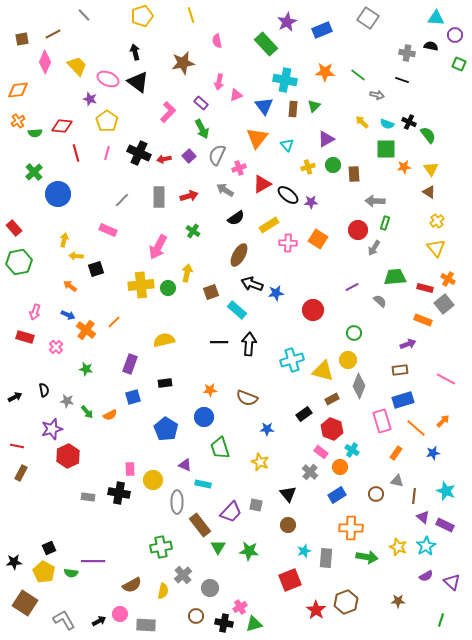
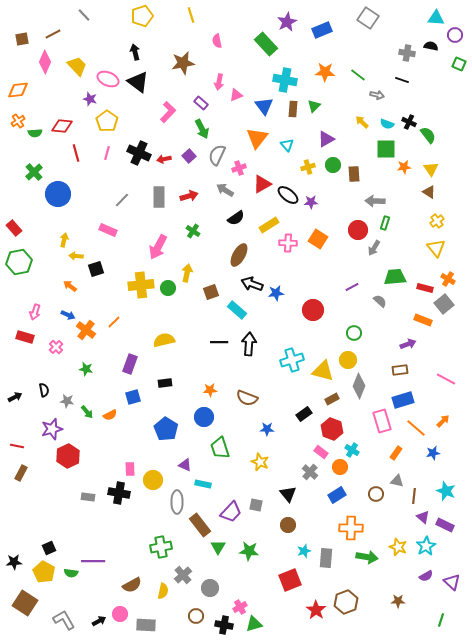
black cross at (224, 623): moved 2 px down
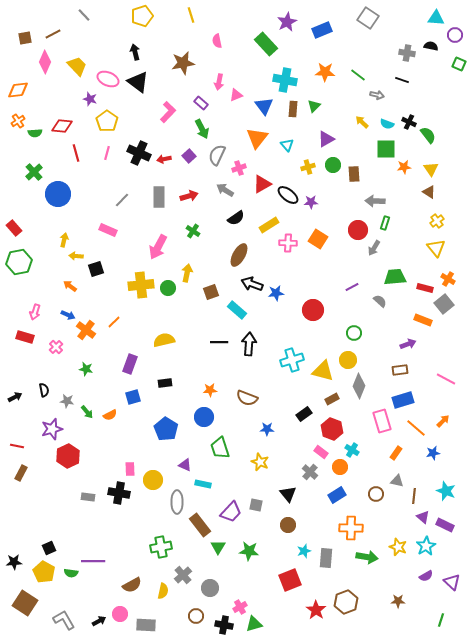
brown square at (22, 39): moved 3 px right, 1 px up
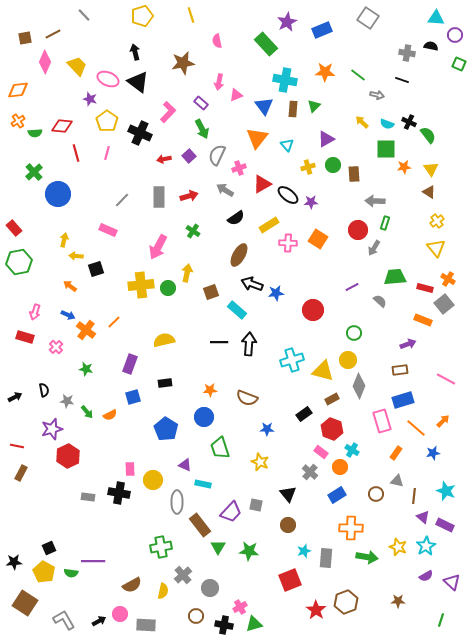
black cross at (139, 153): moved 1 px right, 20 px up
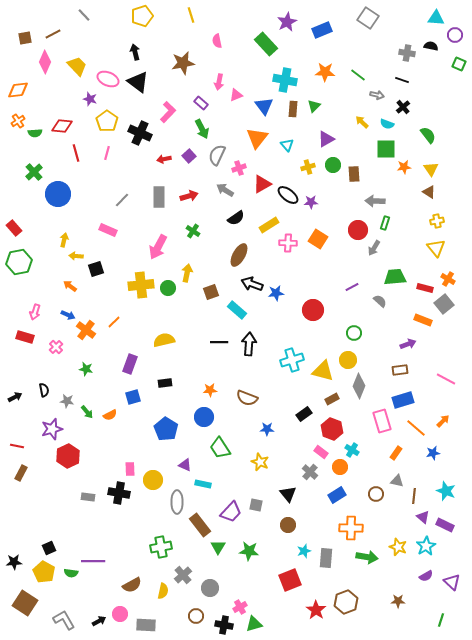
black cross at (409, 122): moved 6 px left, 15 px up; rotated 24 degrees clockwise
yellow cross at (437, 221): rotated 24 degrees clockwise
green trapezoid at (220, 448): rotated 15 degrees counterclockwise
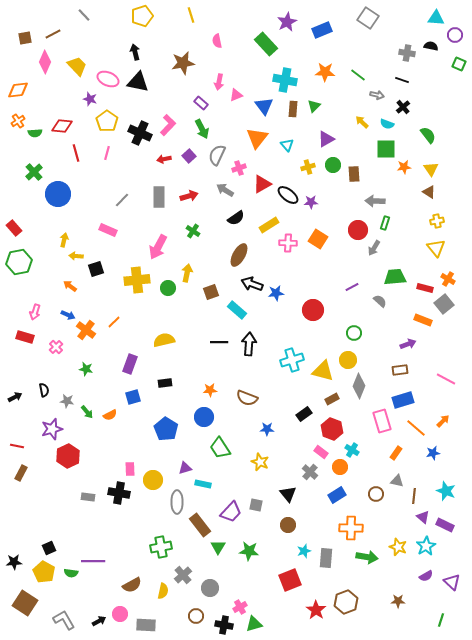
black triangle at (138, 82): rotated 25 degrees counterclockwise
pink L-shape at (168, 112): moved 13 px down
yellow cross at (141, 285): moved 4 px left, 5 px up
purple triangle at (185, 465): moved 3 px down; rotated 40 degrees counterclockwise
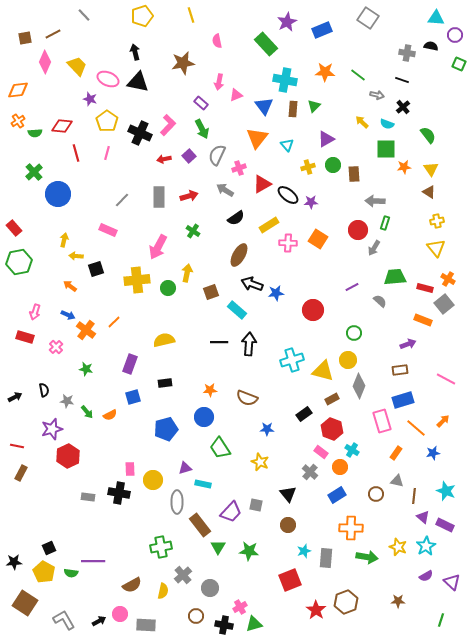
blue pentagon at (166, 429): rotated 25 degrees clockwise
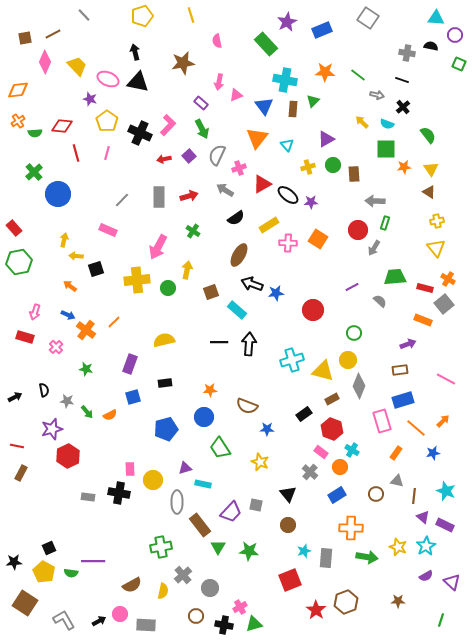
green triangle at (314, 106): moved 1 px left, 5 px up
yellow arrow at (187, 273): moved 3 px up
brown semicircle at (247, 398): moved 8 px down
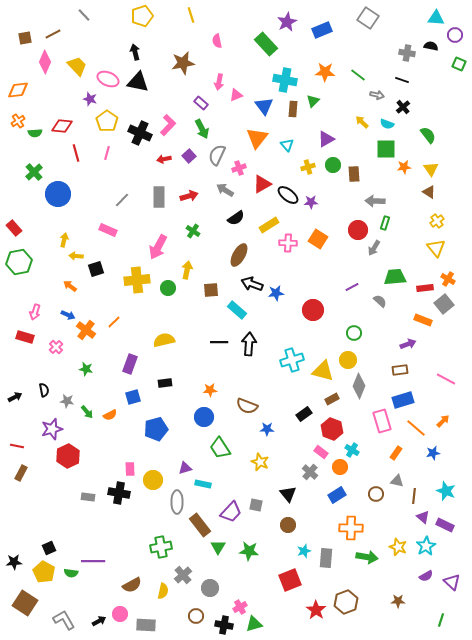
yellow cross at (437, 221): rotated 24 degrees counterclockwise
red rectangle at (425, 288): rotated 21 degrees counterclockwise
brown square at (211, 292): moved 2 px up; rotated 14 degrees clockwise
blue pentagon at (166, 429): moved 10 px left
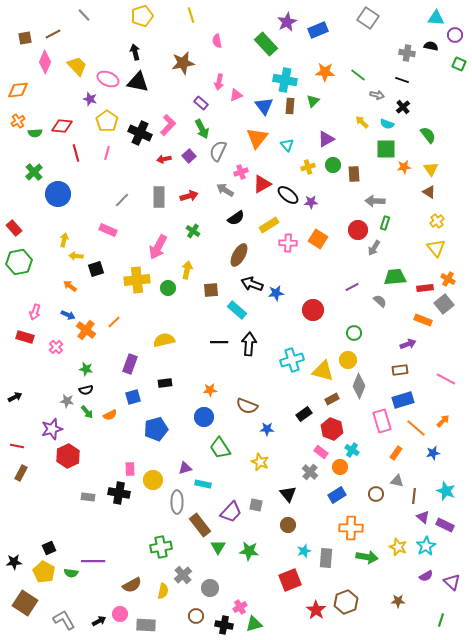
blue rectangle at (322, 30): moved 4 px left
brown rectangle at (293, 109): moved 3 px left, 3 px up
gray semicircle at (217, 155): moved 1 px right, 4 px up
pink cross at (239, 168): moved 2 px right, 4 px down
black semicircle at (44, 390): moved 42 px right; rotated 88 degrees clockwise
